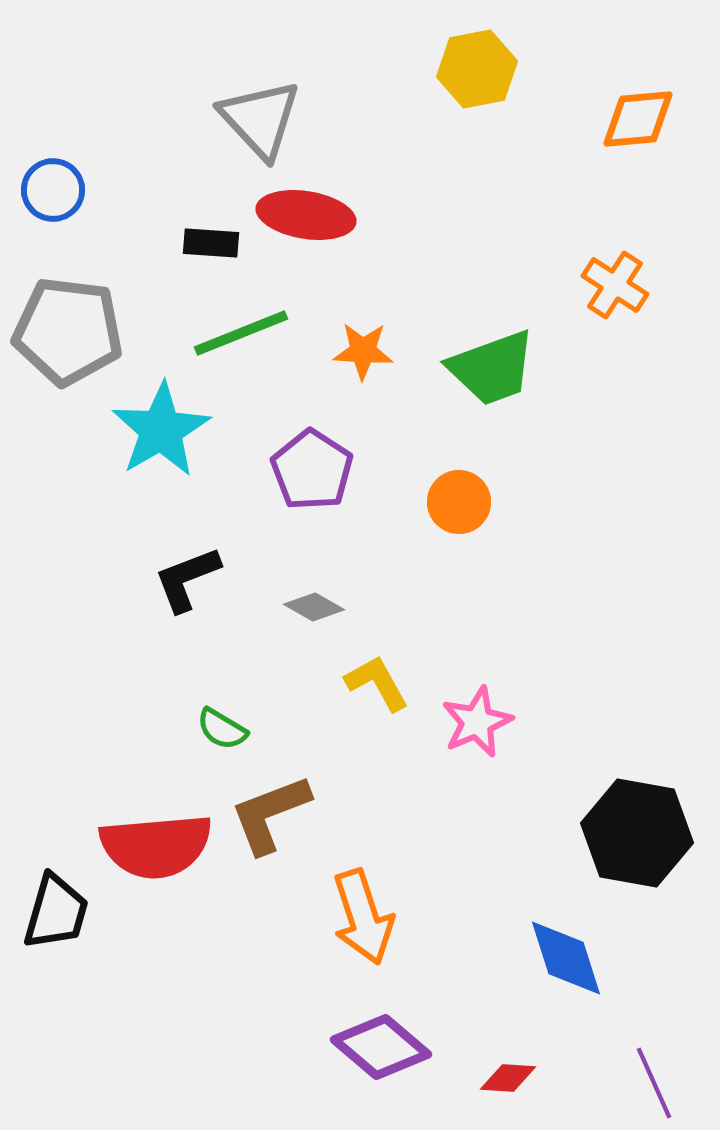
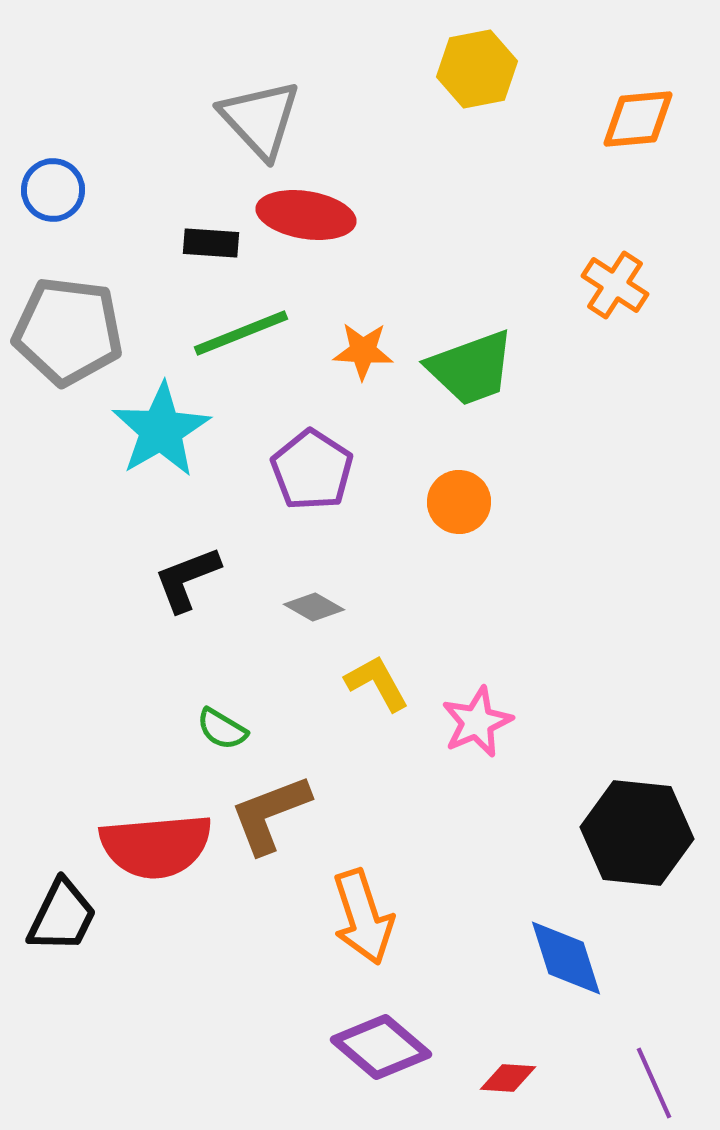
green trapezoid: moved 21 px left
black hexagon: rotated 4 degrees counterclockwise
black trapezoid: moved 6 px right, 4 px down; rotated 10 degrees clockwise
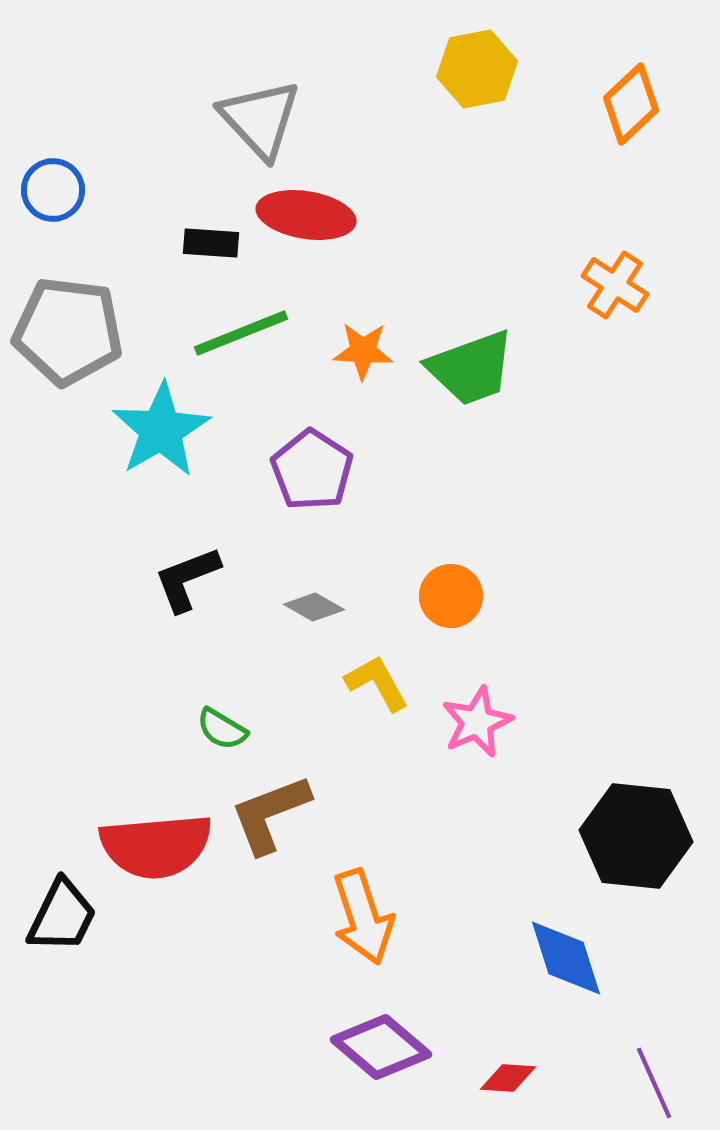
orange diamond: moved 7 px left, 15 px up; rotated 38 degrees counterclockwise
orange circle: moved 8 px left, 94 px down
black hexagon: moved 1 px left, 3 px down
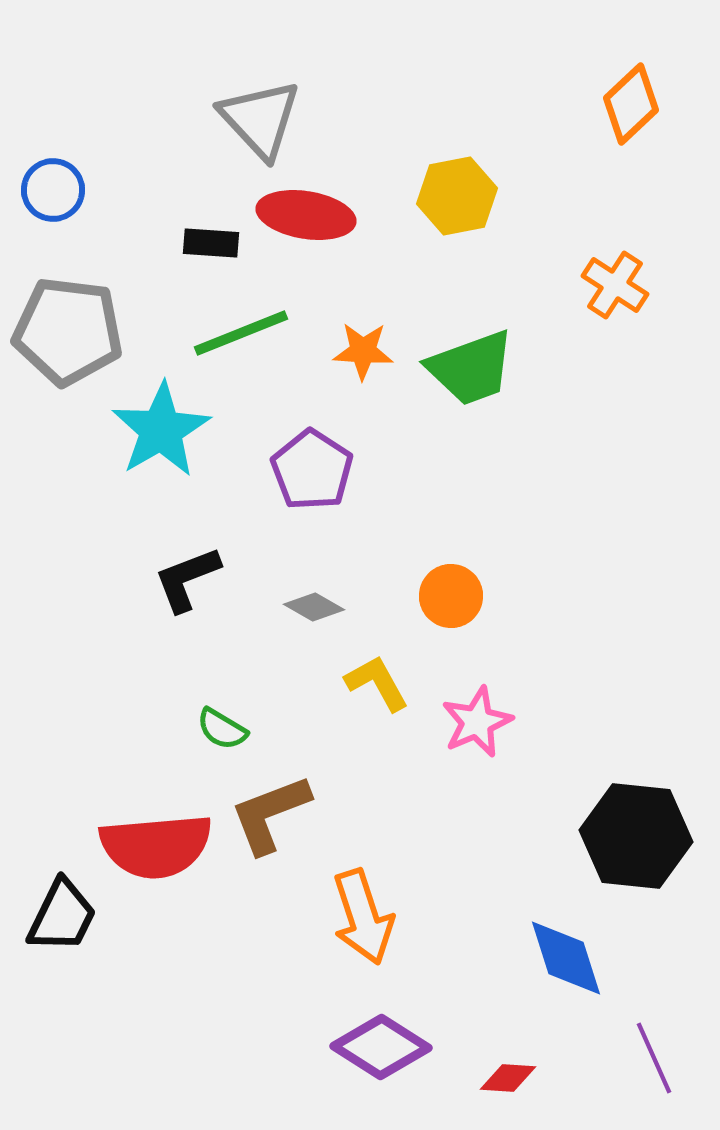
yellow hexagon: moved 20 px left, 127 px down
purple diamond: rotated 8 degrees counterclockwise
purple line: moved 25 px up
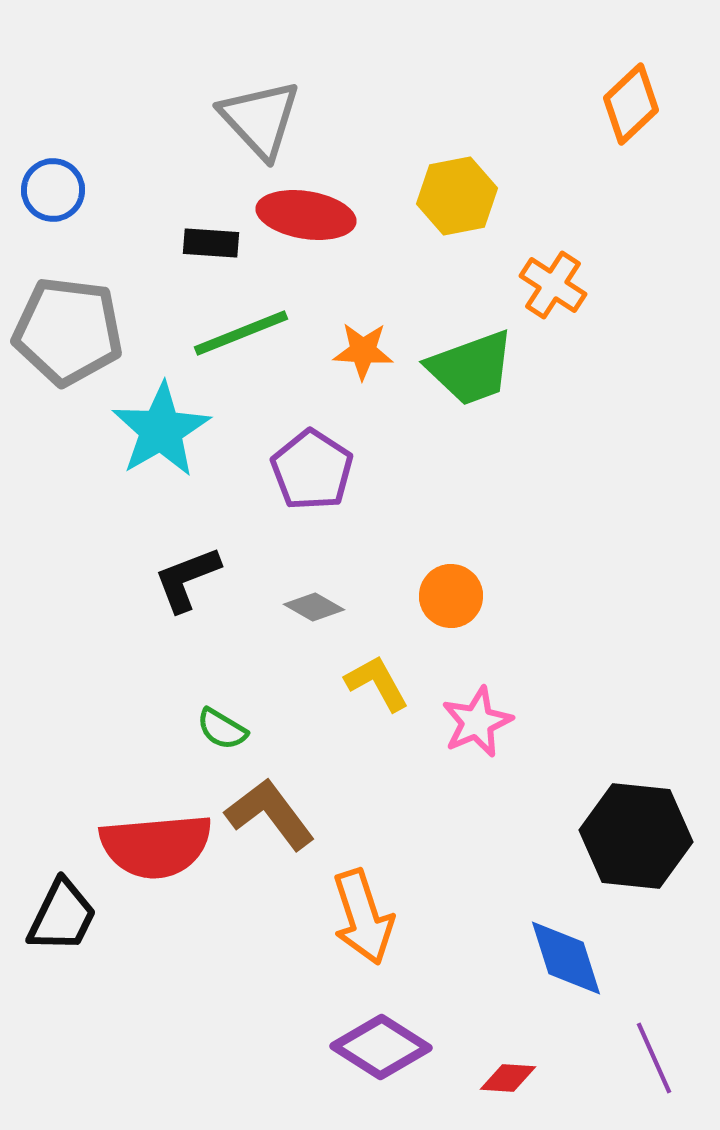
orange cross: moved 62 px left
brown L-shape: rotated 74 degrees clockwise
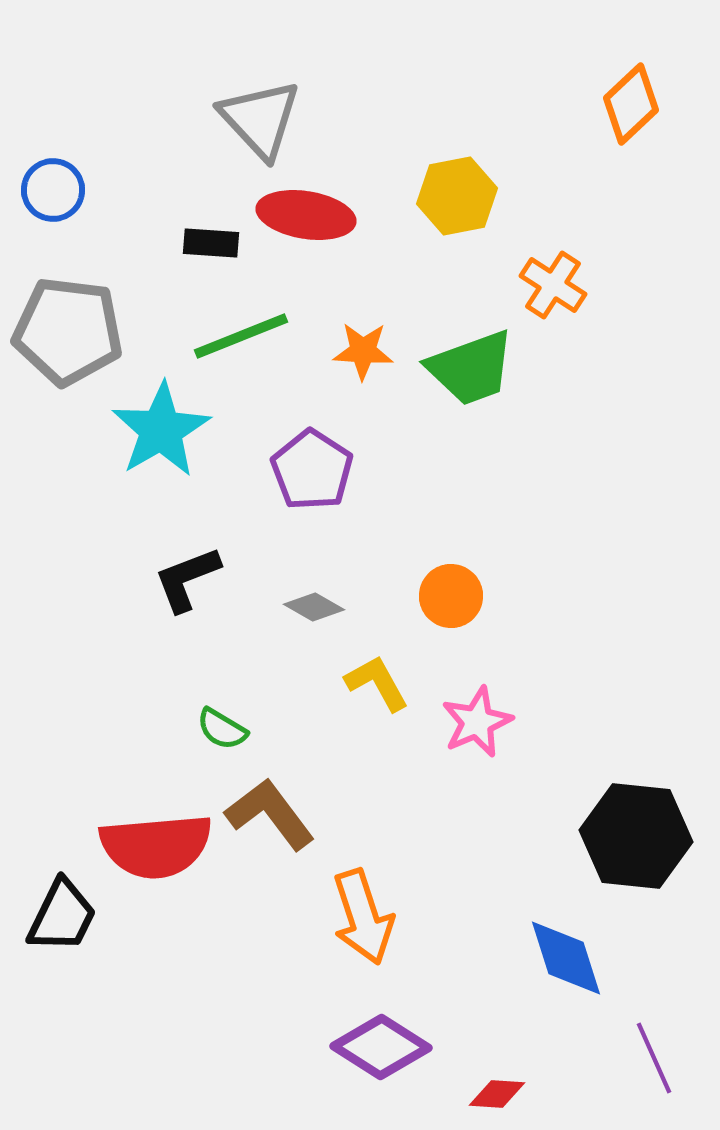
green line: moved 3 px down
red diamond: moved 11 px left, 16 px down
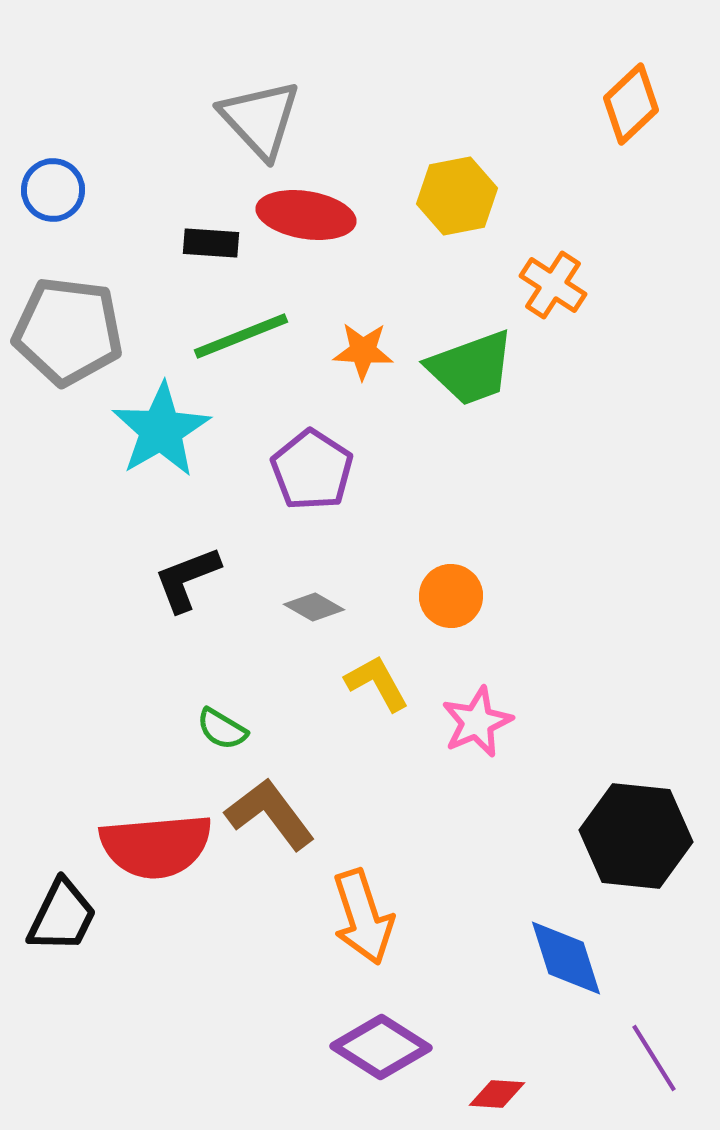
purple line: rotated 8 degrees counterclockwise
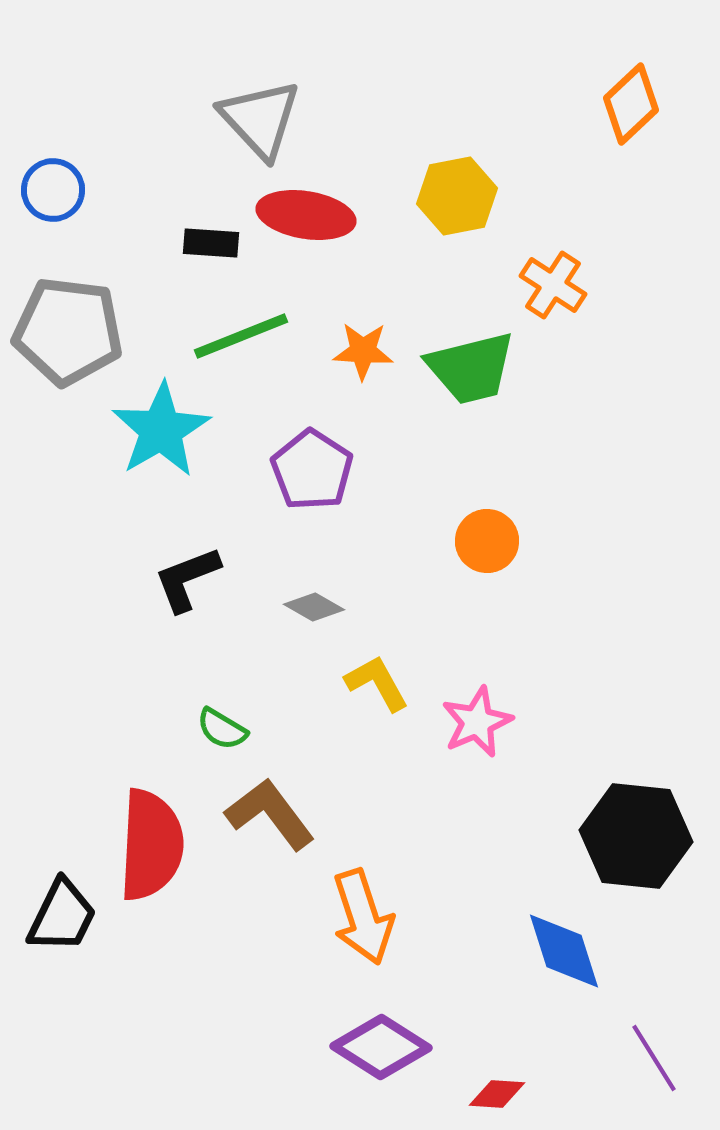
green trapezoid: rotated 6 degrees clockwise
orange circle: moved 36 px right, 55 px up
red semicircle: moved 5 px left, 1 px up; rotated 82 degrees counterclockwise
blue diamond: moved 2 px left, 7 px up
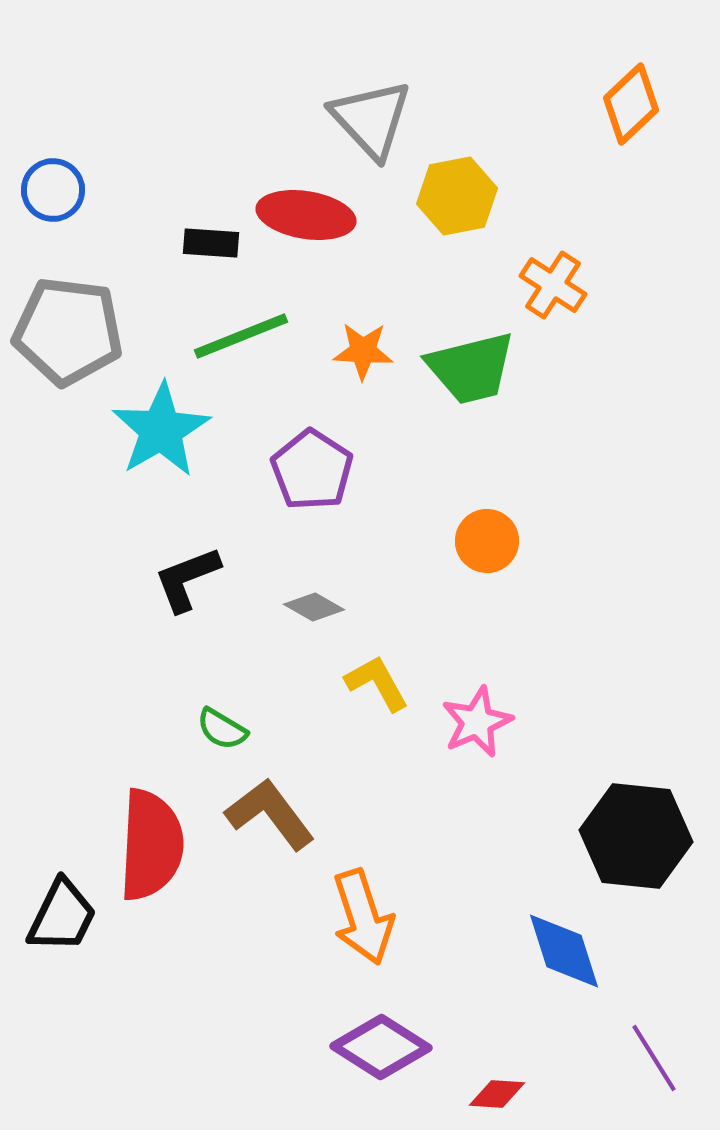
gray triangle: moved 111 px right
